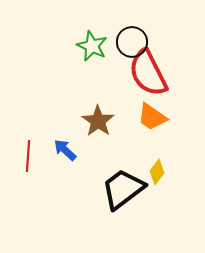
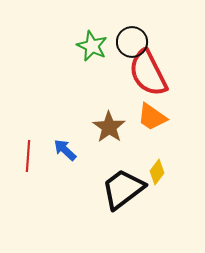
brown star: moved 11 px right, 6 px down
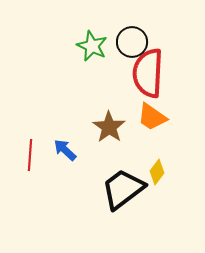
red semicircle: rotated 30 degrees clockwise
red line: moved 2 px right, 1 px up
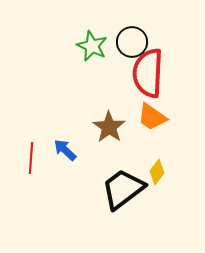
red line: moved 1 px right, 3 px down
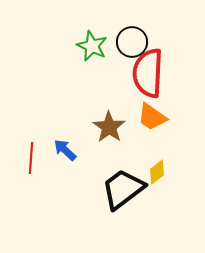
yellow diamond: rotated 15 degrees clockwise
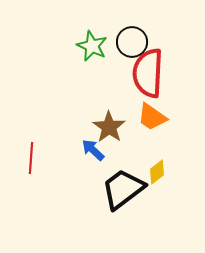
blue arrow: moved 28 px right
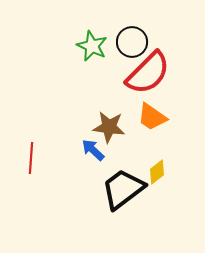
red semicircle: rotated 138 degrees counterclockwise
brown star: rotated 28 degrees counterclockwise
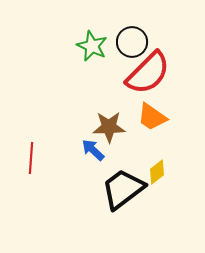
brown star: rotated 8 degrees counterclockwise
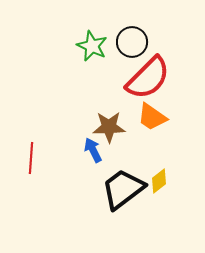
red semicircle: moved 5 px down
blue arrow: rotated 20 degrees clockwise
yellow diamond: moved 2 px right, 9 px down
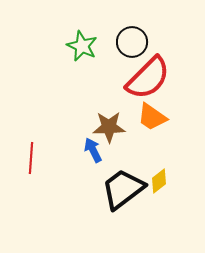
green star: moved 10 px left
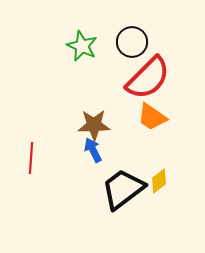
brown star: moved 15 px left, 2 px up
